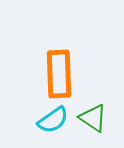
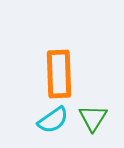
green triangle: rotated 28 degrees clockwise
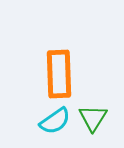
cyan semicircle: moved 2 px right, 1 px down
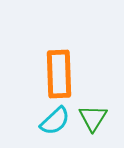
cyan semicircle: rotated 8 degrees counterclockwise
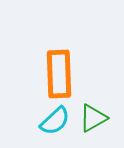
green triangle: rotated 28 degrees clockwise
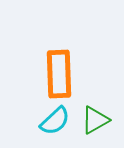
green triangle: moved 2 px right, 2 px down
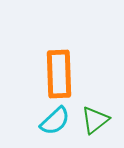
green triangle: rotated 8 degrees counterclockwise
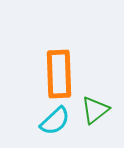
green triangle: moved 10 px up
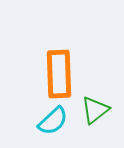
cyan semicircle: moved 2 px left
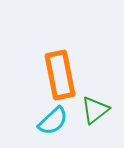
orange rectangle: moved 1 px right, 1 px down; rotated 9 degrees counterclockwise
